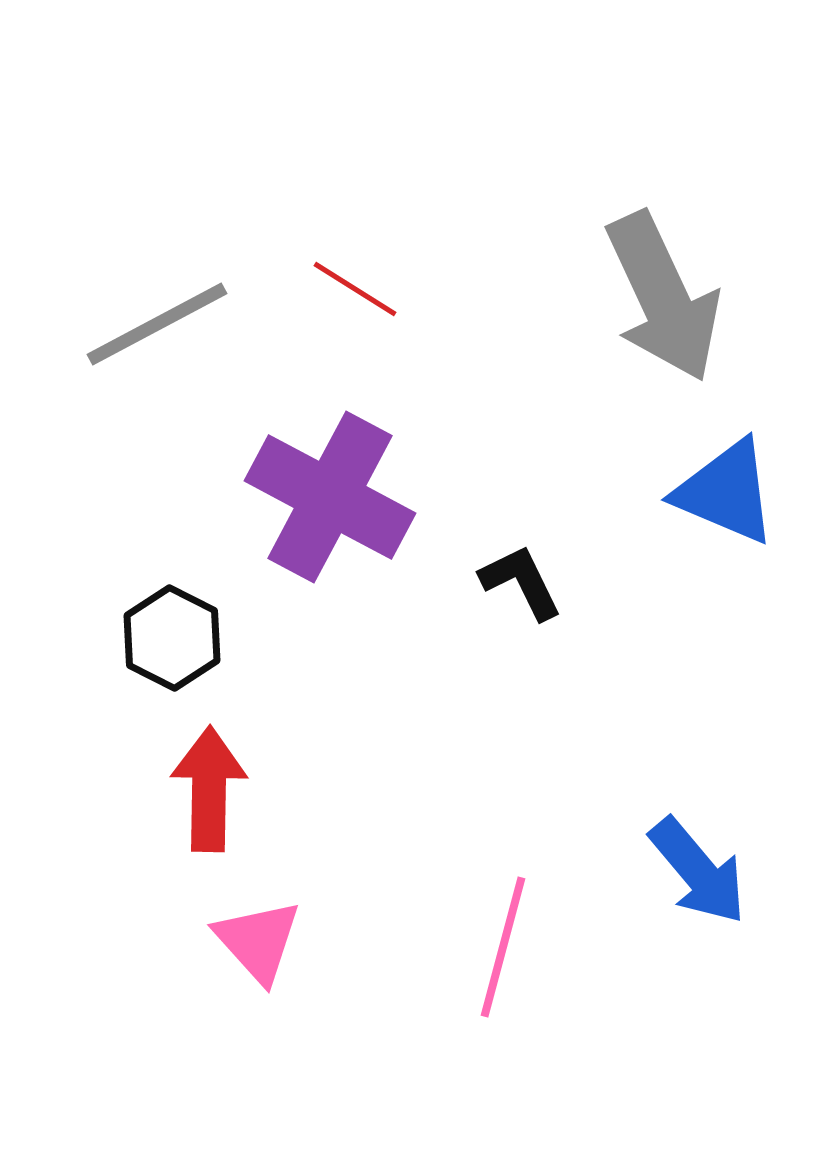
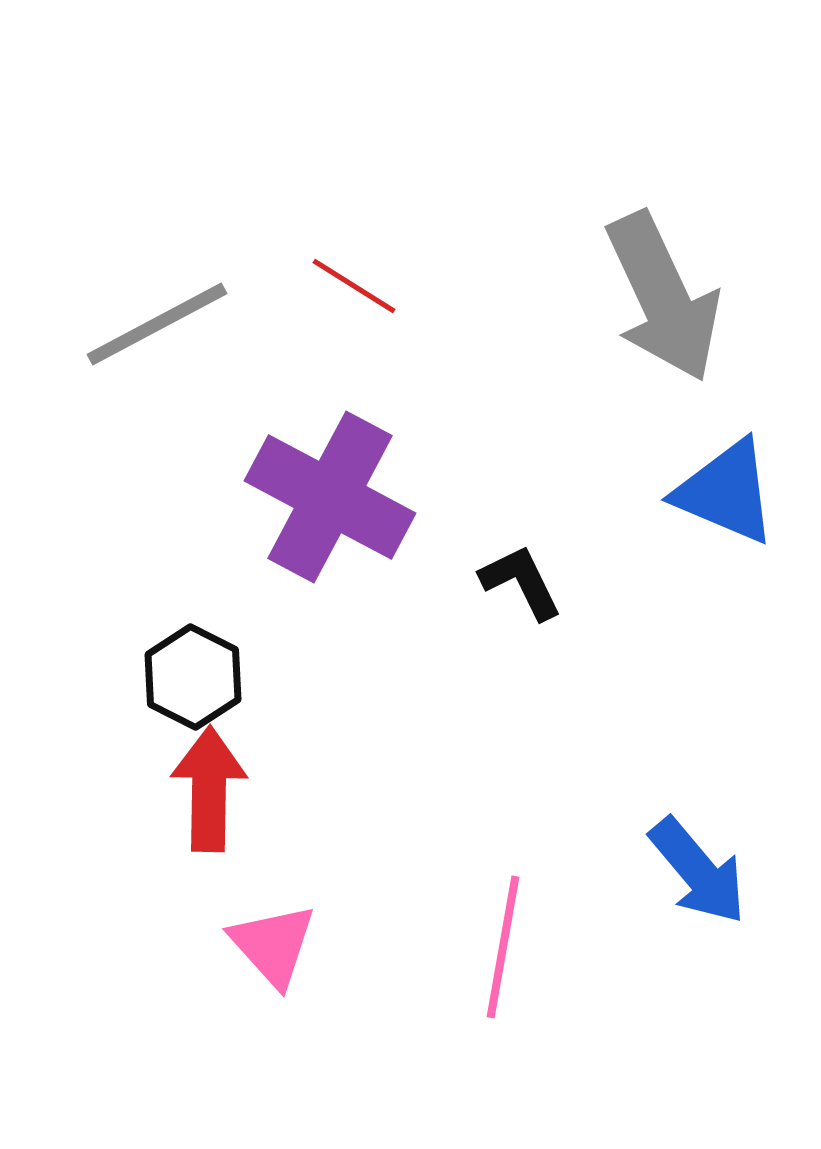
red line: moved 1 px left, 3 px up
black hexagon: moved 21 px right, 39 px down
pink triangle: moved 15 px right, 4 px down
pink line: rotated 5 degrees counterclockwise
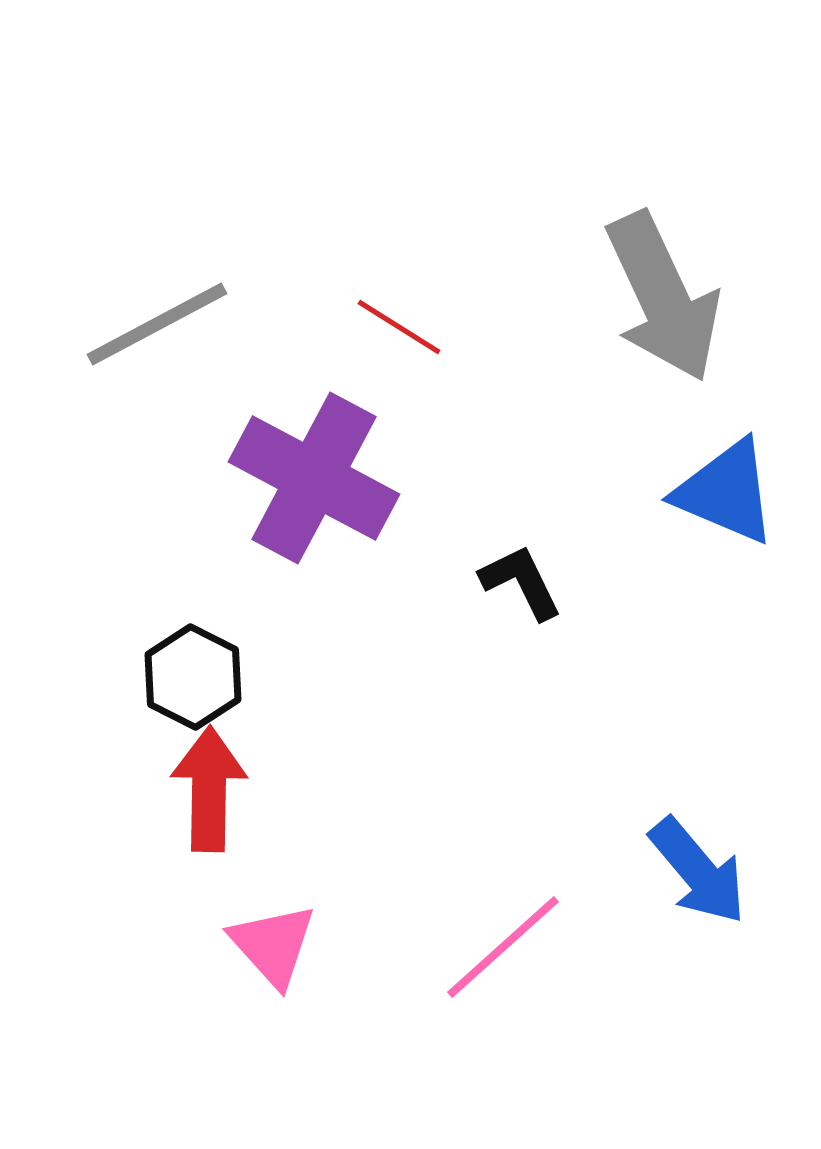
red line: moved 45 px right, 41 px down
purple cross: moved 16 px left, 19 px up
pink line: rotated 38 degrees clockwise
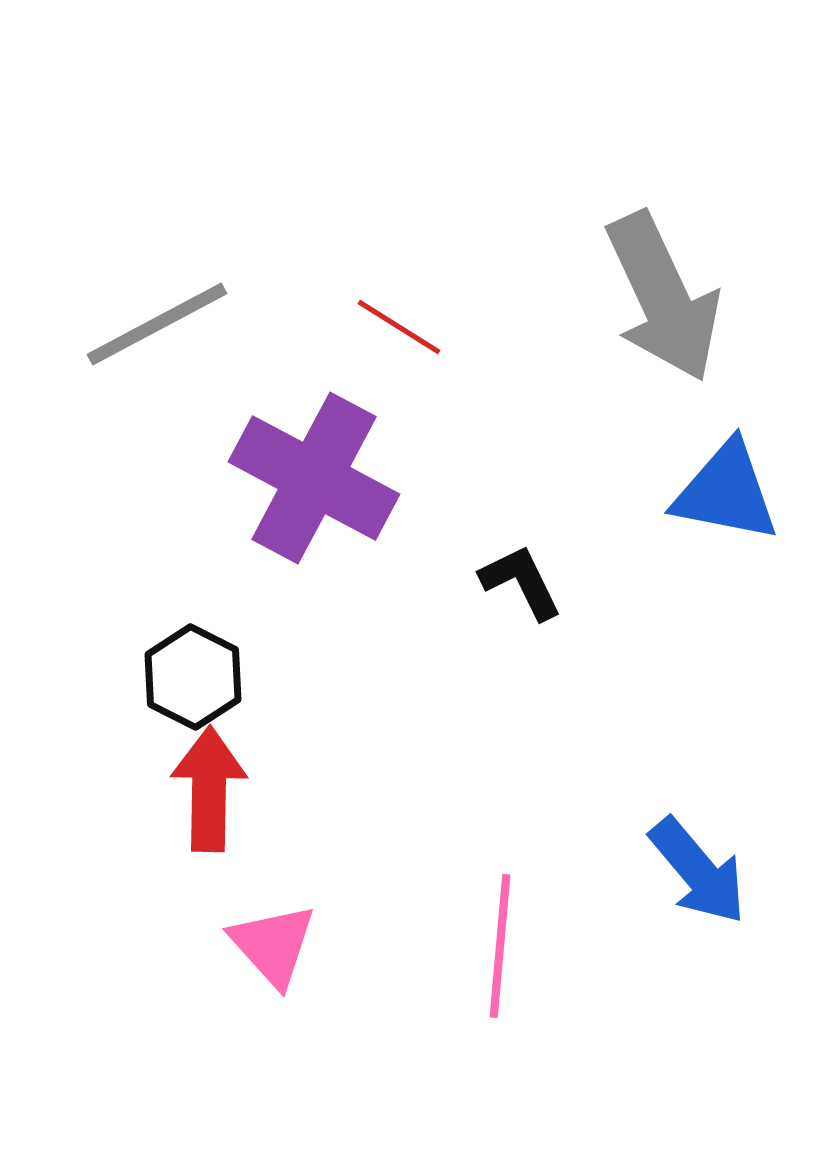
blue triangle: rotated 12 degrees counterclockwise
pink line: moved 3 px left, 1 px up; rotated 43 degrees counterclockwise
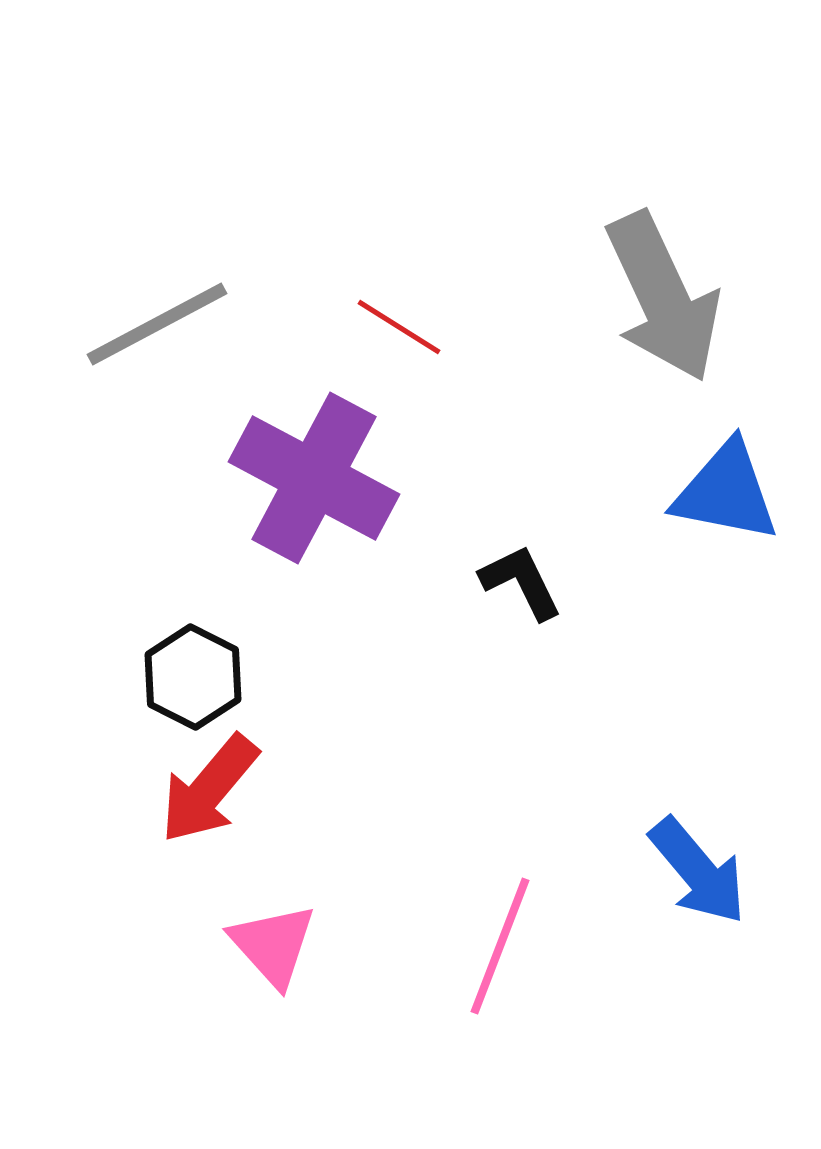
red arrow: rotated 141 degrees counterclockwise
pink line: rotated 16 degrees clockwise
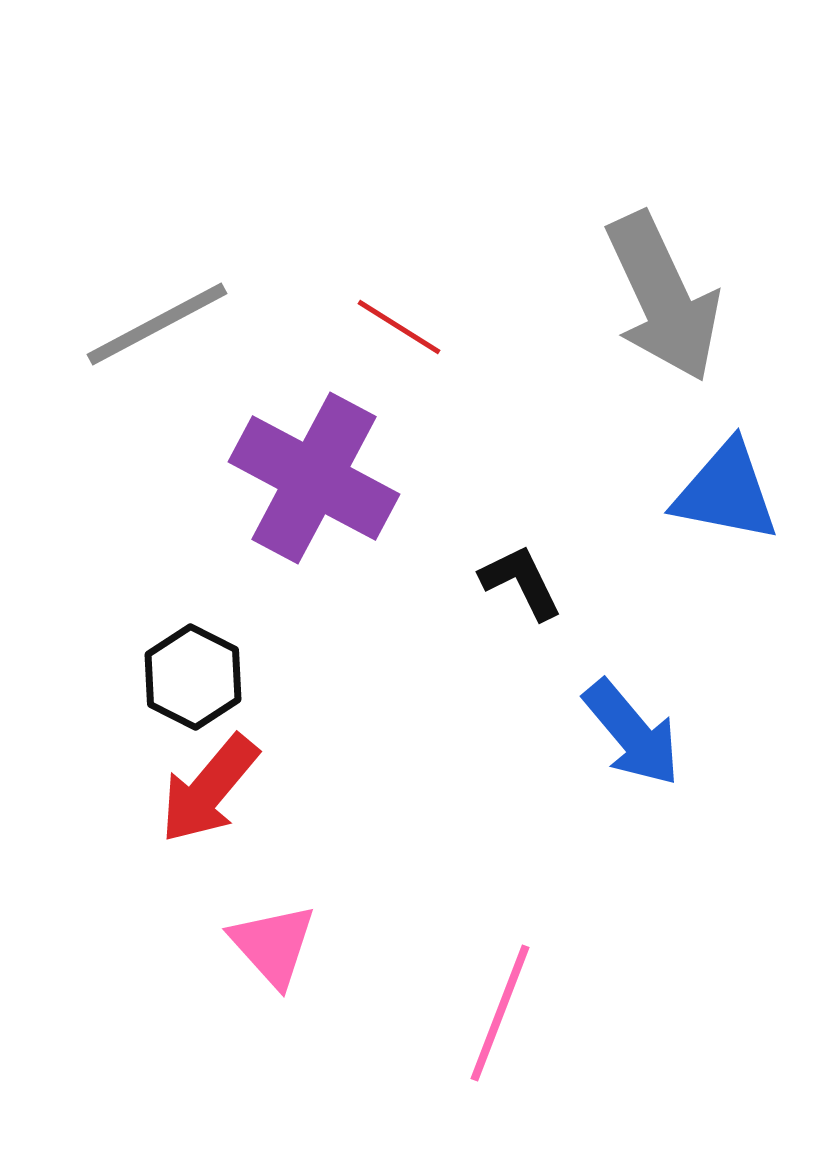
blue arrow: moved 66 px left, 138 px up
pink line: moved 67 px down
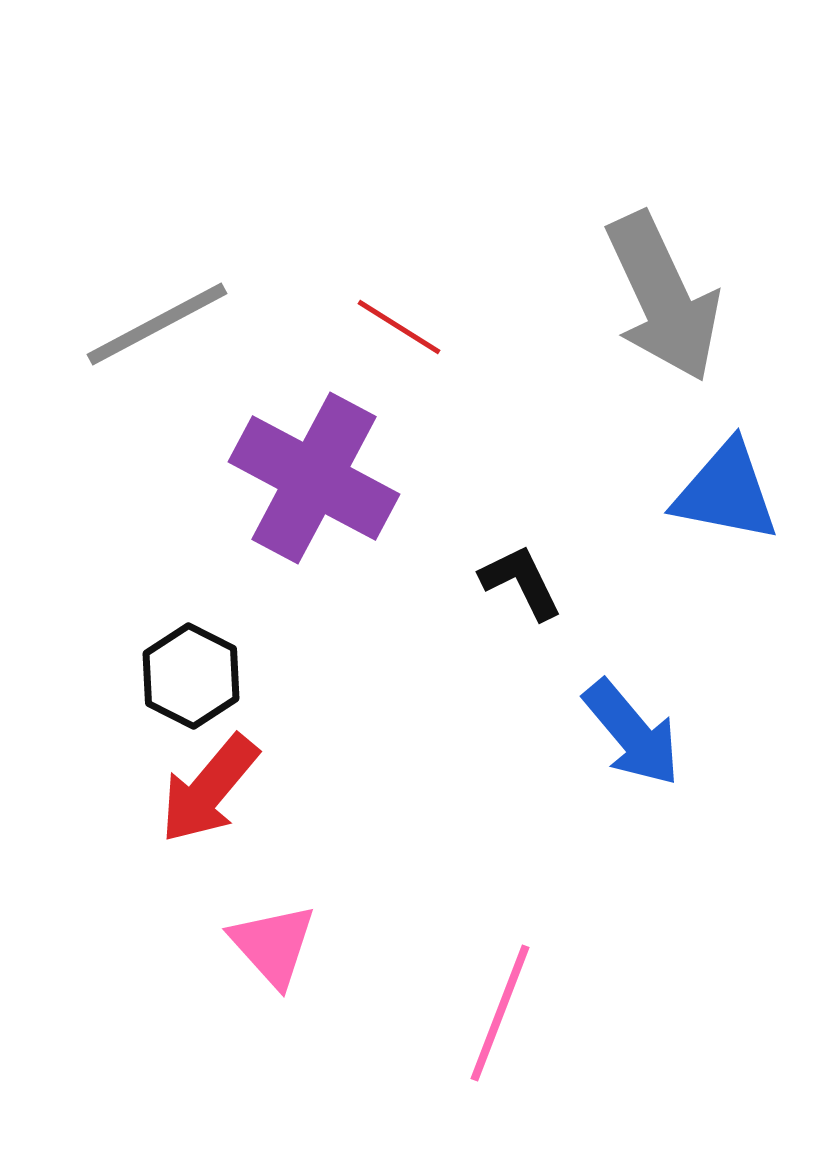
black hexagon: moved 2 px left, 1 px up
